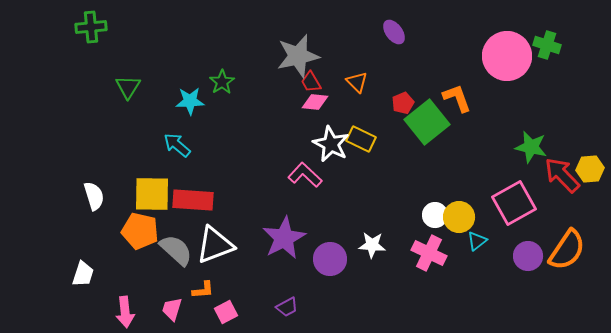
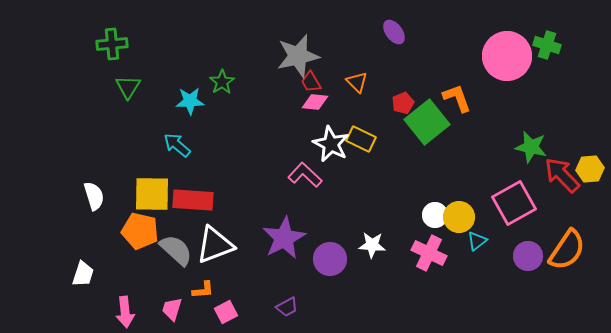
green cross at (91, 27): moved 21 px right, 17 px down
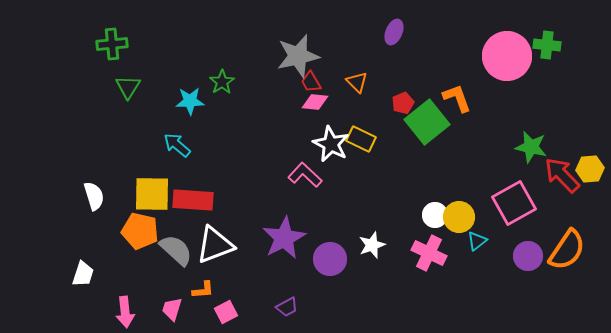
purple ellipse at (394, 32): rotated 60 degrees clockwise
green cross at (547, 45): rotated 12 degrees counterclockwise
white star at (372, 245): rotated 24 degrees counterclockwise
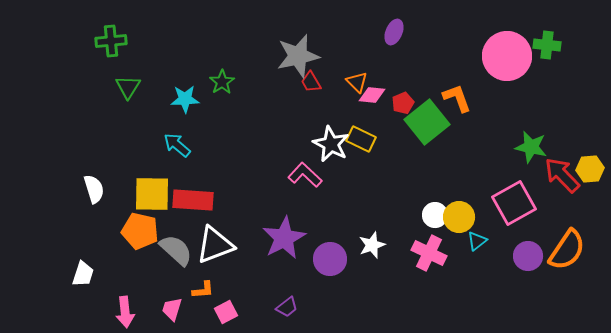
green cross at (112, 44): moved 1 px left, 3 px up
cyan star at (190, 101): moved 5 px left, 2 px up
pink diamond at (315, 102): moved 57 px right, 7 px up
white semicircle at (94, 196): moved 7 px up
purple trapezoid at (287, 307): rotated 10 degrees counterclockwise
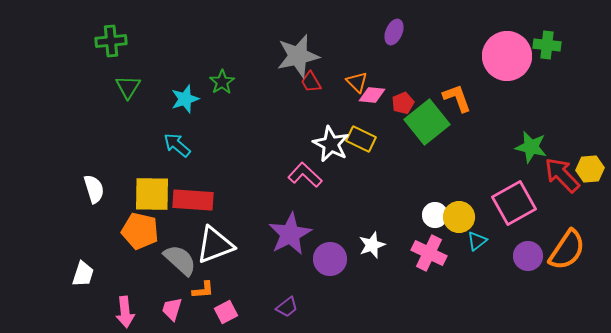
cyan star at (185, 99): rotated 16 degrees counterclockwise
purple star at (284, 238): moved 6 px right, 4 px up
gray semicircle at (176, 250): moved 4 px right, 10 px down
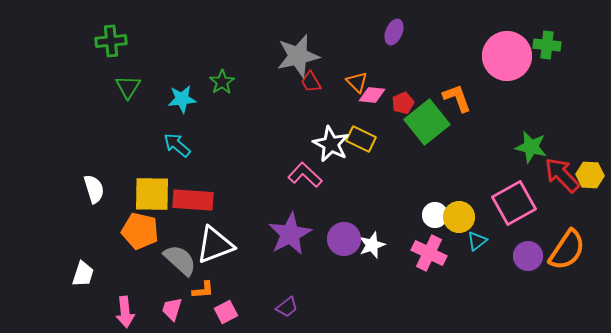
cyan star at (185, 99): moved 3 px left; rotated 12 degrees clockwise
yellow hexagon at (590, 169): moved 6 px down; rotated 8 degrees clockwise
purple circle at (330, 259): moved 14 px right, 20 px up
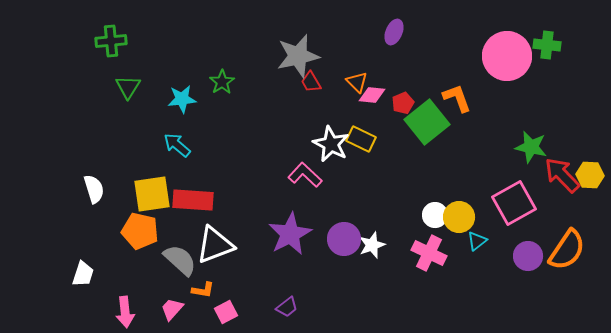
yellow square at (152, 194): rotated 9 degrees counterclockwise
orange L-shape at (203, 290): rotated 15 degrees clockwise
pink trapezoid at (172, 309): rotated 25 degrees clockwise
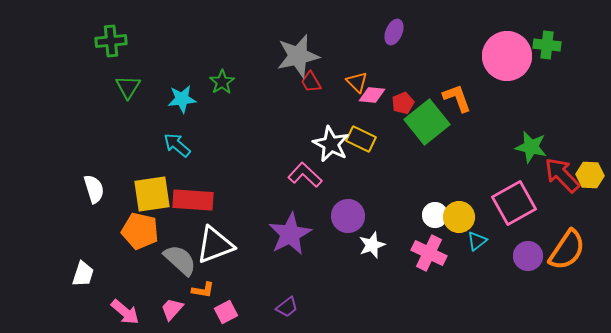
purple circle at (344, 239): moved 4 px right, 23 px up
pink arrow at (125, 312): rotated 44 degrees counterclockwise
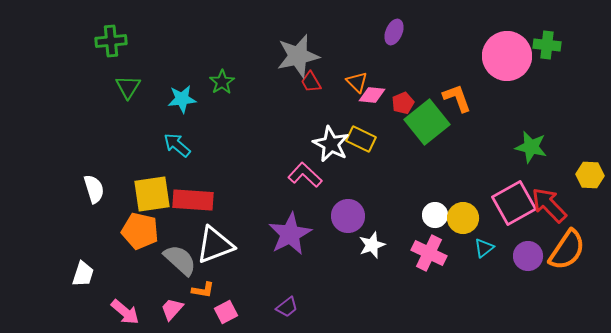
red arrow at (562, 175): moved 13 px left, 30 px down
yellow circle at (459, 217): moved 4 px right, 1 px down
cyan triangle at (477, 241): moved 7 px right, 7 px down
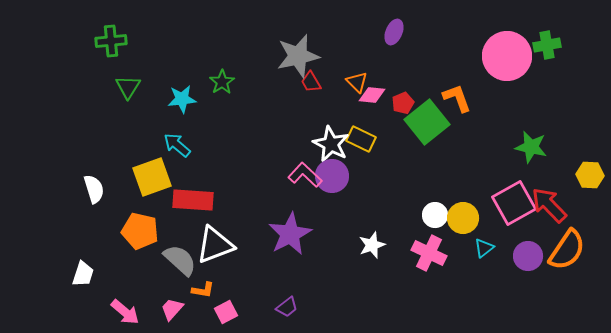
green cross at (547, 45): rotated 16 degrees counterclockwise
yellow square at (152, 194): moved 17 px up; rotated 12 degrees counterclockwise
purple circle at (348, 216): moved 16 px left, 40 px up
